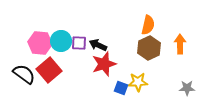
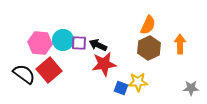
orange semicircle: rotated 12 degrees clockwise
cyan circle: moved 2 px right, 1 px up
red star: rotated 10 degrees clockwise
gray star: moved 4 px right
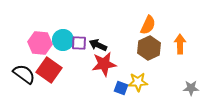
red square: rotated 15 degrees counterclockwise
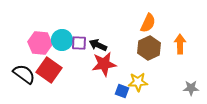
orange semicircle: moved 2 px up
cyan circle: moved 1 px left
blue square: moved 1 px right, 3 px down
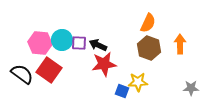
brown hexagon: rotated 15 degrees counterclockwise
black semicircle: moved 2 px left
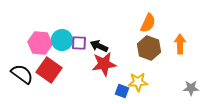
black arrow: moved 1 px right, 1 px down
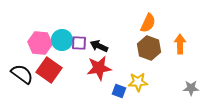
red star: moved 5 px left, 4 px down
blue square: moved 3 px left
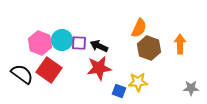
orange semicircle: moved 9 px left, 5 px down
pink hexagon: rotated 15 degrees clockwise
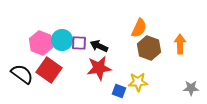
pink hexagon: moved 1 px right
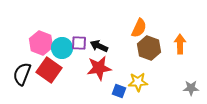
cyan circle: moved 8 px down
black semicircle: rotated 105 degrees counterclockwise
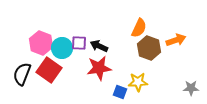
orange arrow: moved 4 px left, 4 px up; rotated 72 degrees clockwise
blue square: moved 1 px right, 1 px down
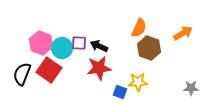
orange arrow: moved 7 px right, 7 px up; rotated 12 degrees counterclockwise
